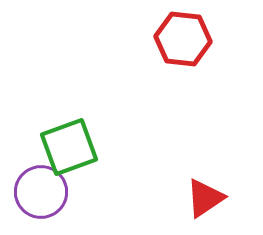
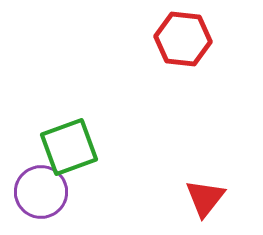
red triangle: rotated 18 degrees counterclockwise
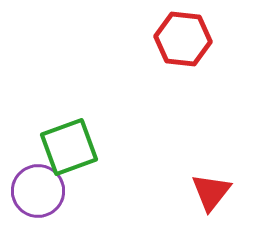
purple circle: moved 3 px left, 1 px up
red triangle: moved 6 px right, 6 px up
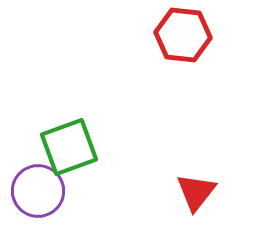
red hexagon: moved 4 px up
red triangle: moved 15 px left
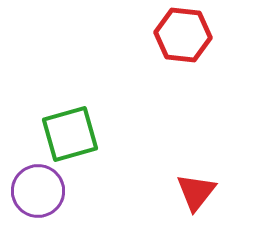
green square: moved 1 px right, 13 px up; rotated 4 degrees clockwise
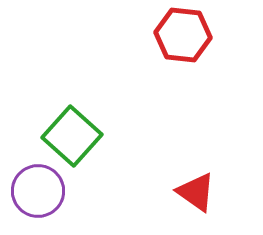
green square: moved 2 px right, 2 px down; rotated 32 degrees counterclockwise
red triangle: rotated 33 degrees counterclockwise
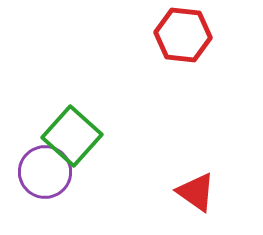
purple circle: moved 7 px right, 19 px up
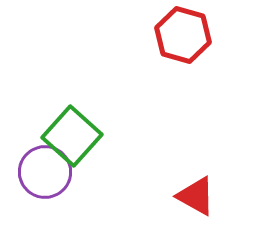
red hexagon: rotated 10 degrees clockwise
red triangle: moved 4 px down; rotated 6 degrees counterclockwise
